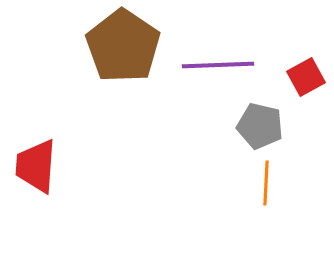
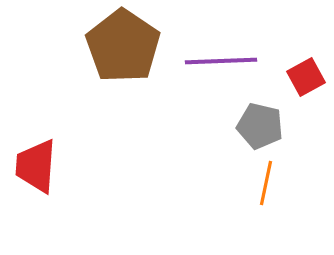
purple line: moved 3 px right, 4 px up
orange line: rotated 9 degrees clockwise
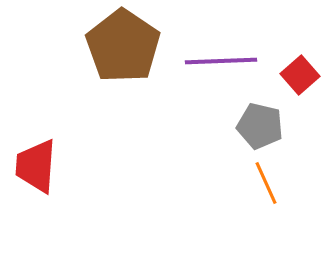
red square: moved 6 px left, 2 px up; rotated 12 degrees counterclockwise
orange line: rotated 36 degrees counterclockwise
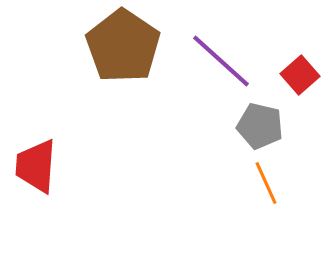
purple line: rotated 44 degrees clockwise
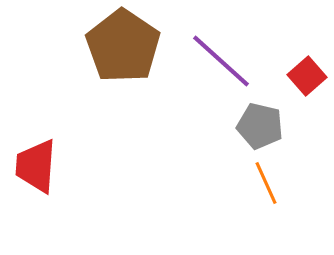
red square: moved 7 px right, 1 px down
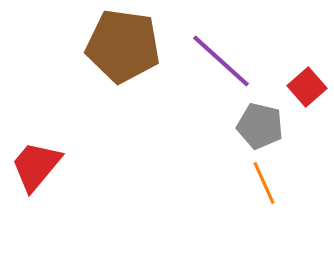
brown pentagon: rotated 26 degrees counterclockwise
red square: moved 11 px down
red trapezoid: rotated 36 degrees clockwise
orange line: moved 2 px left
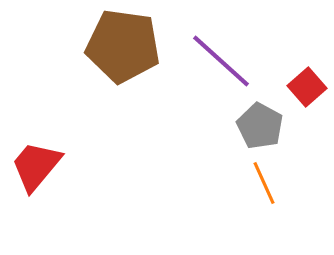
gray pentagon: rotated 15 degrees clockwise
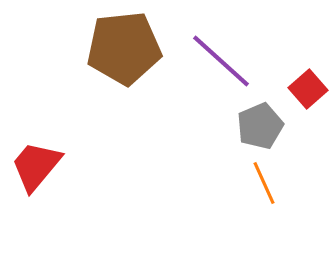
brown pentagon: moved 1 px right, 2 px down; rotated 14 degrees counterclockwise
red square: moved 1 px right, 2 px down
gray pentagon: rotated 21 degrees clockwise
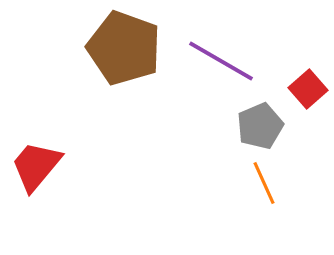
brown pentagon: rotated 26 degrees clockwise
purple line: rotated 12 degrees counterclockwise
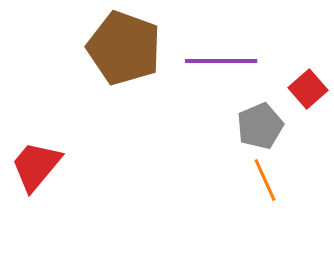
purple line: rotated 30 degrees counterclockwise
orange line: moved 1 px right, 3 px up
